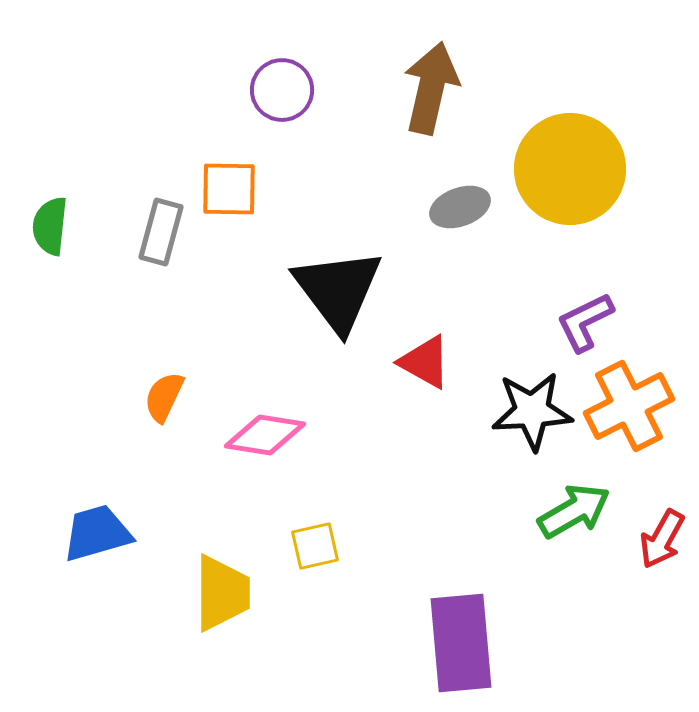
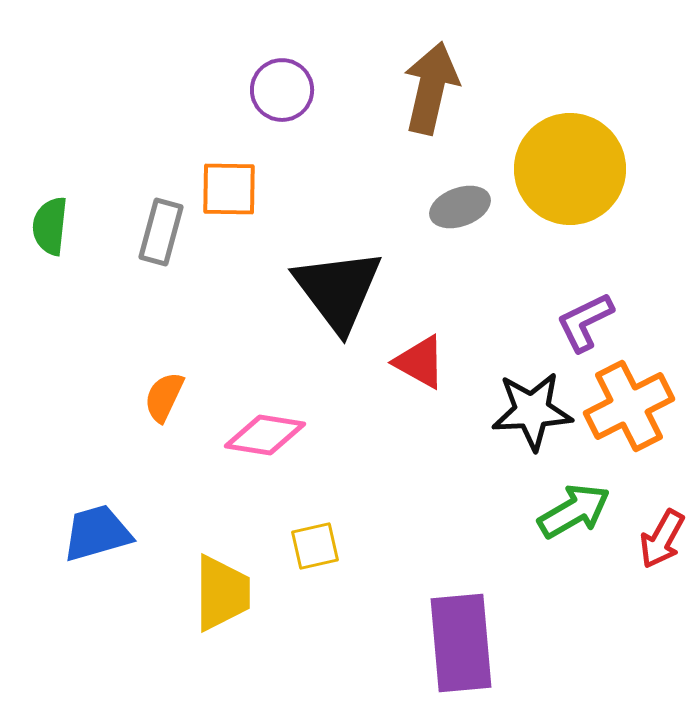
red triangle: moved 5 px left
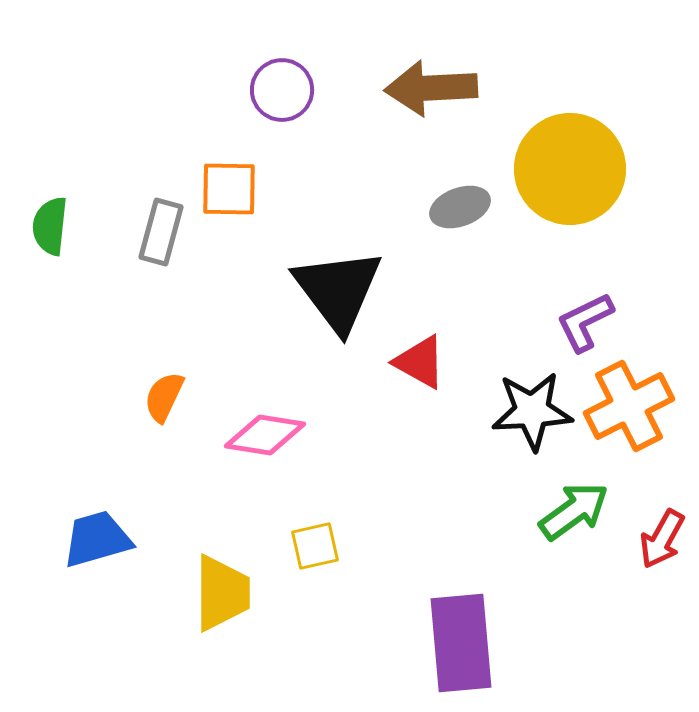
brown arrow: rotated 106 degrees counterclockwise
green arrow: rotated 6 degrees counterclockwise
blue trapezoid: moved 6 px down
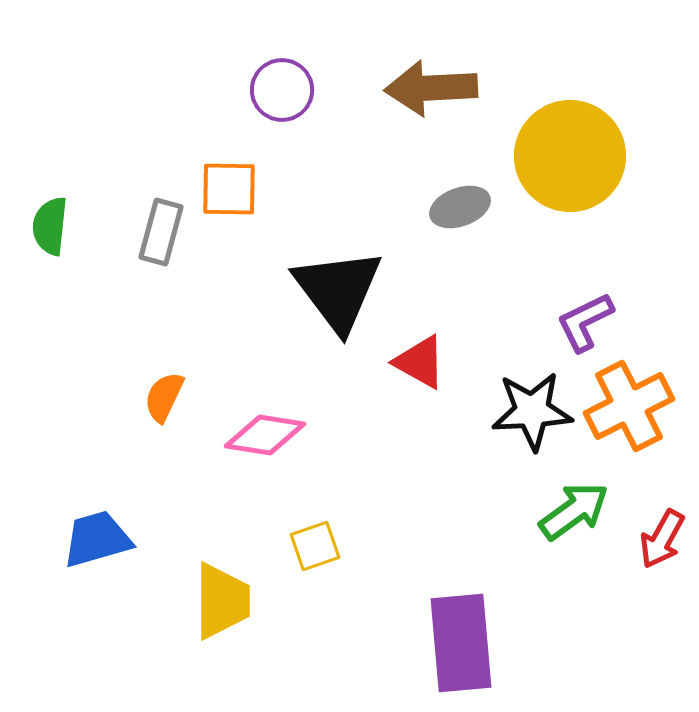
yellow circle: moved 13 px up
yellow square: rotated 6 degrees counterclockwise
yellow trapezoid: moved 8 px down
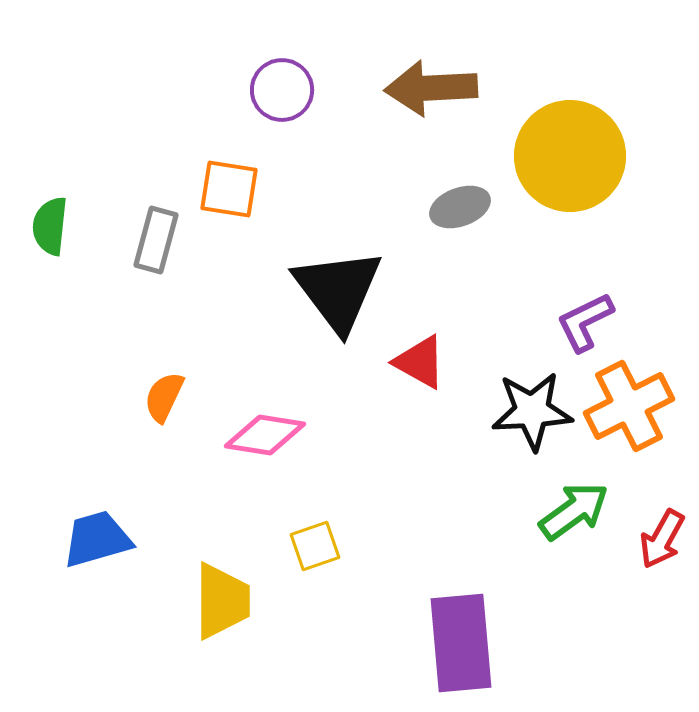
orange square: rotated 8 degrees clockwise
gray rectangle: moved 5 px left, 8 px down
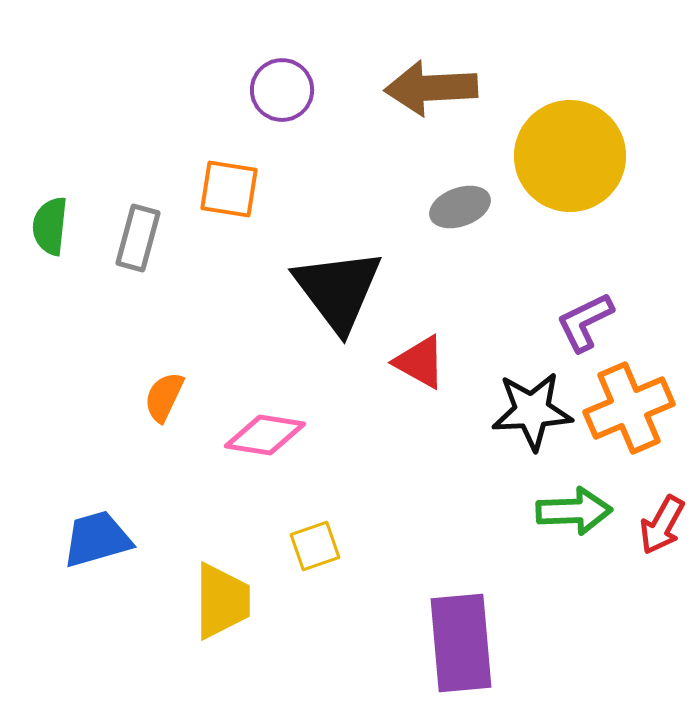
gray rectangle: moved 18 px left, 2 px up
orange cross: moved 2 px down; rotated 4 degrees clockwise
green arrow: rotated 34 degrees clockwise
red arrow: moved 14 px up
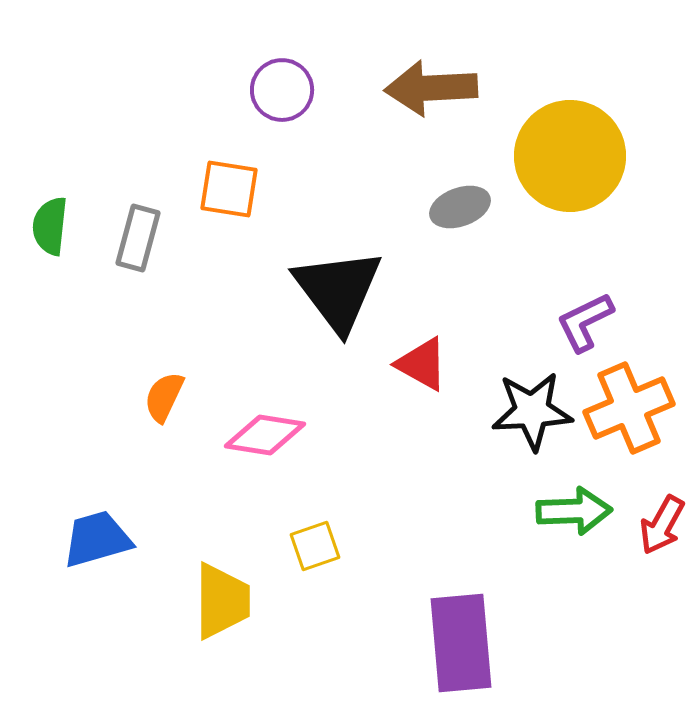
red triangle: moved 2 px right, 2 px down
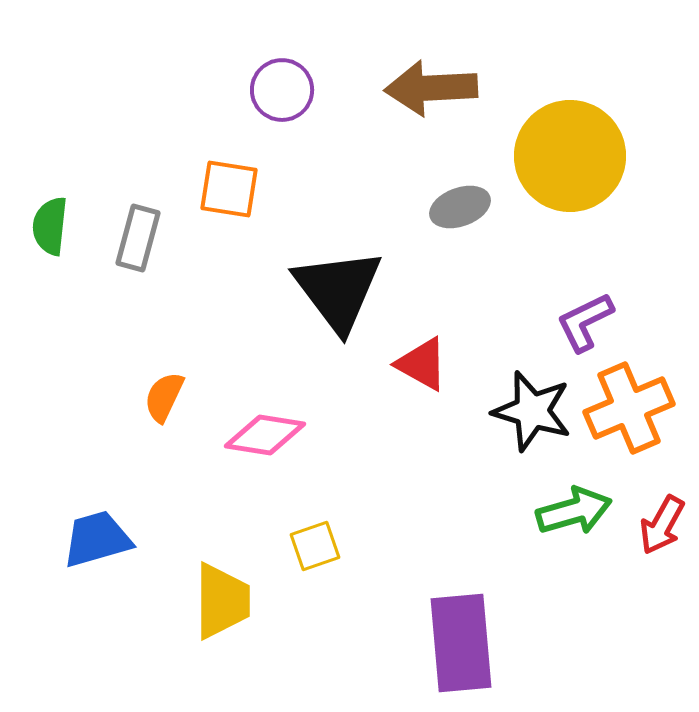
black star: rotated 20 degrees clockwise
green arrow: rotated 14 degrees counterclockwise
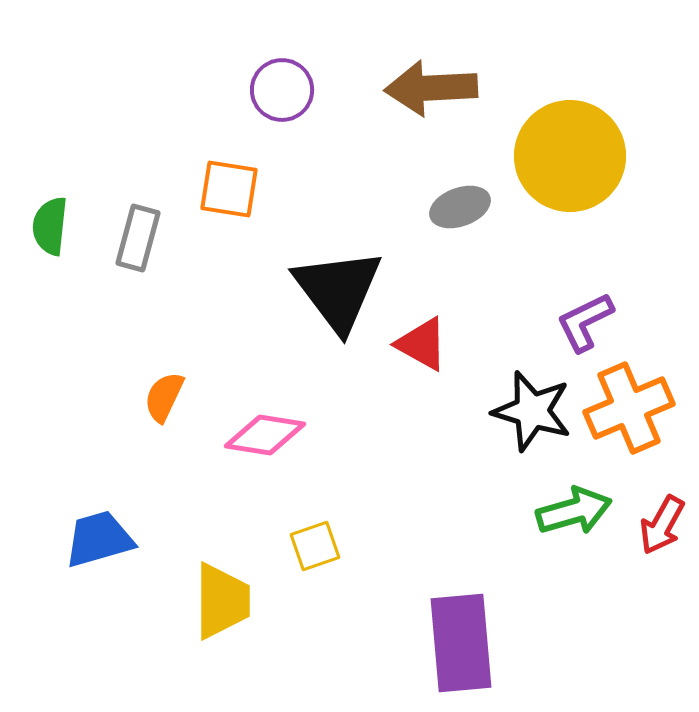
red triangle: moved 20 px up
blue trapezoid: moved 2 px right
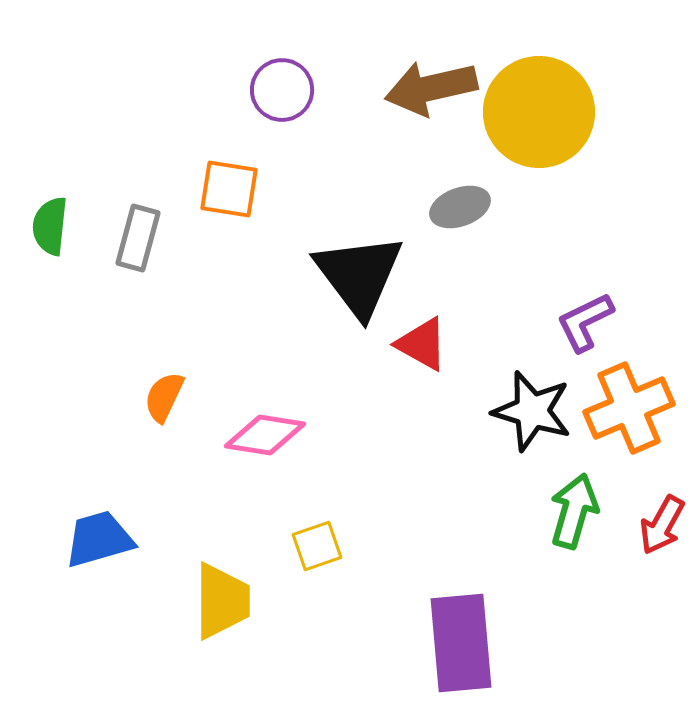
brown arrow: rotated 10 degrees counterclockwise
yellow circle: moved 31 px left, 44 px up
black triangle: moved 21 px right, 15 px up
green arrow: rotated 58 degrees counterclockwise
yellow square: moved 2 px right
